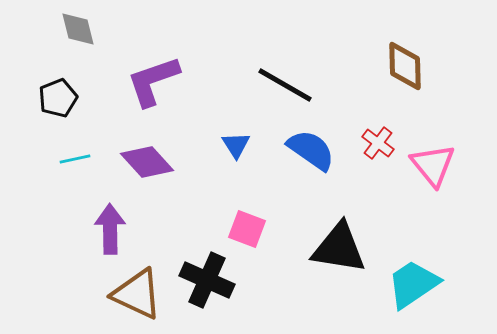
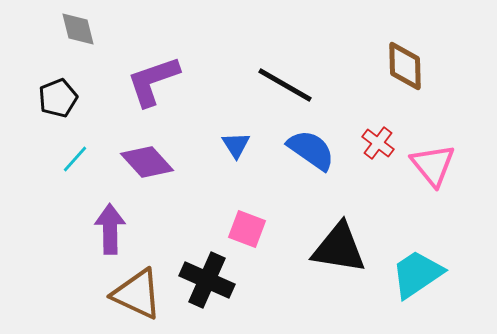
cyan line: rotated 36 degrees counterclockwise
cyan trapezoid: moved 4 px right, 10 px up
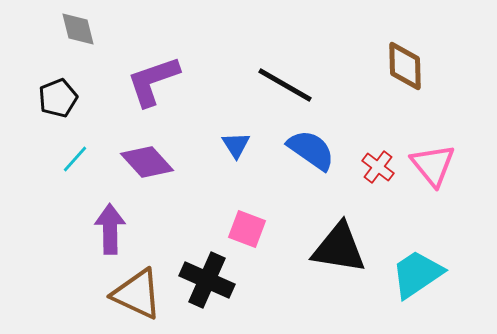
red cross: moved 24 px down
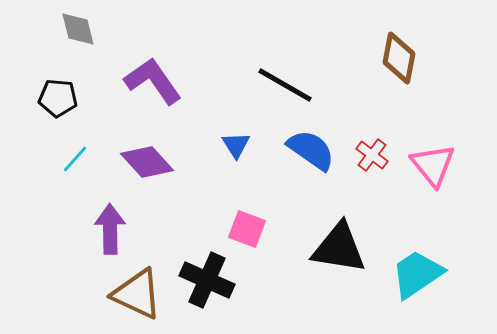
brown diamond: moved 6 px left, 8 px up; rotated 12 degrees clockwise
purple L-shape: rotated 74 degrees clockwise
black pentagon: rotated 27 degrees clockwise
red cross: moved 6 px left, 12 px up
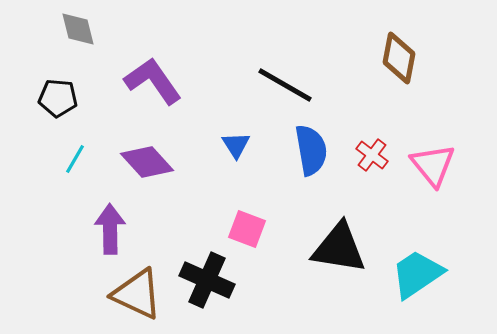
blue semicircle: rotated 45 degrees clockwise
cyan line: rotated 12 degrees counterclockwise
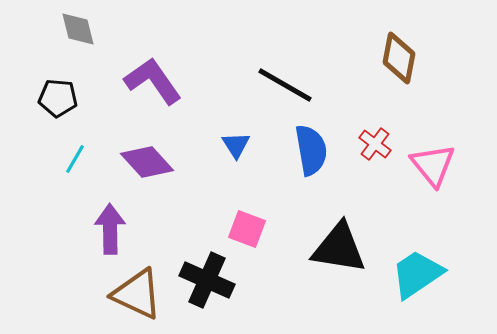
red cross: moved 3 px right, 11 px up
